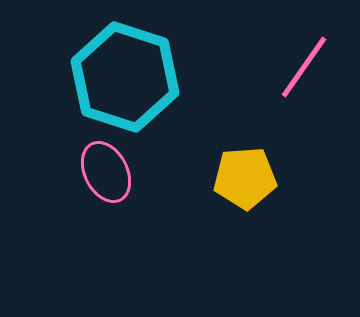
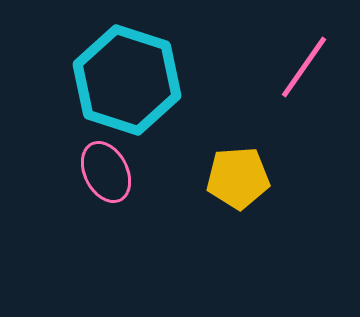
cyan hexagon: moved 2 px right, 3 px down
yellow pentagon: moved 7 px left
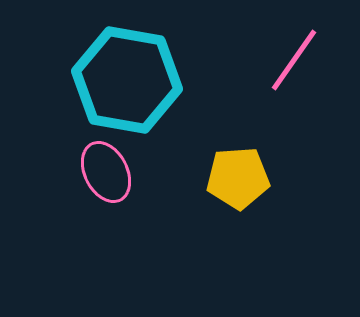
pink line: moved 10 px left, 7 px up
cyan hexagon: rotated 8 degrees counterclockwise
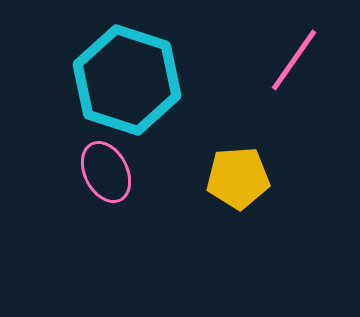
cyan hexagon: rotated 8 degrees clockwise
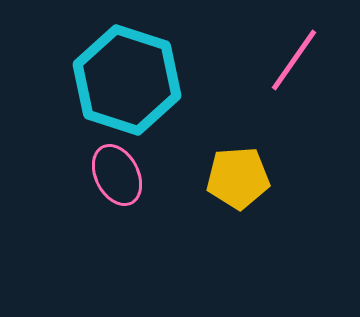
pink ellipse: moved 11 px right, 3 px down
